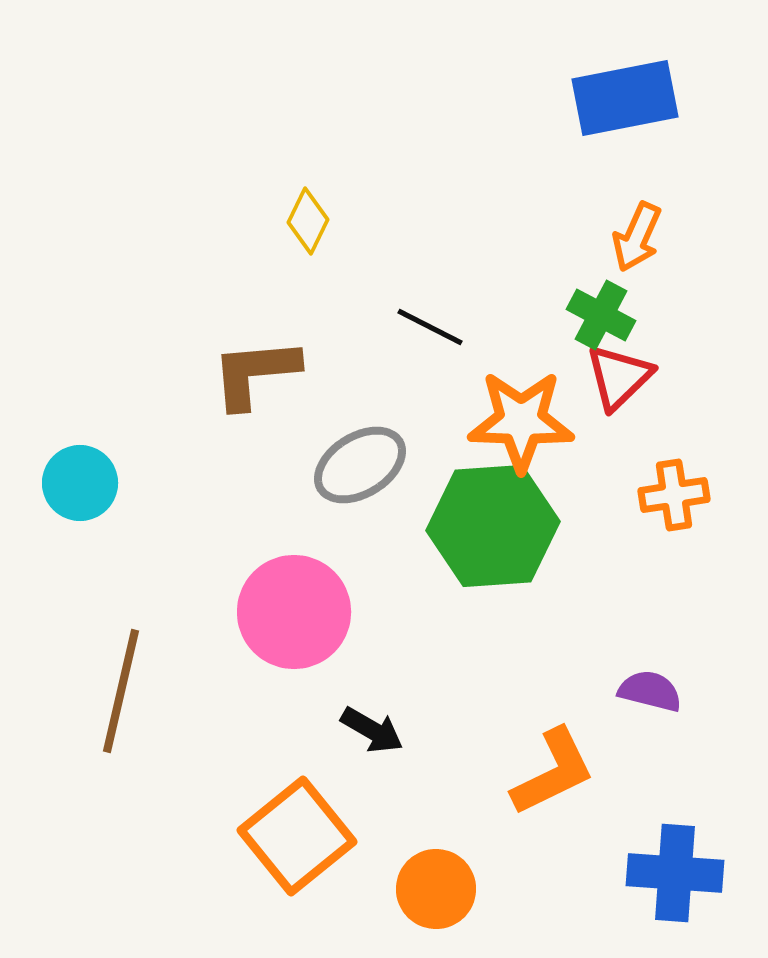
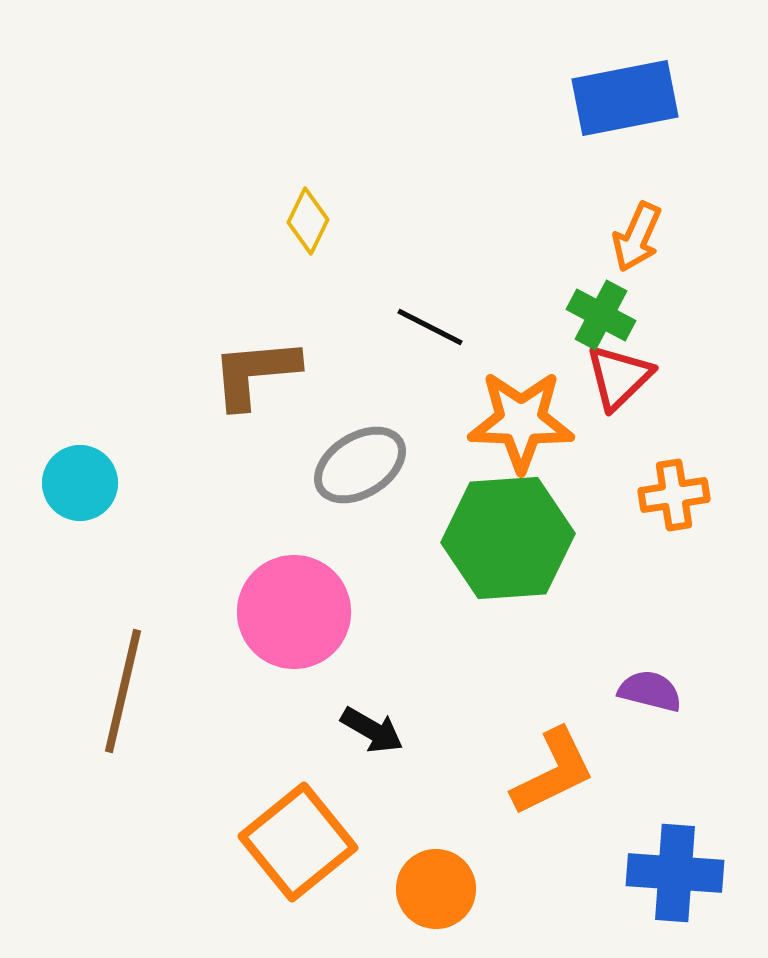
green hexagon: moved 15 px right, 12 px down
brown line: moved 2 px right
orange square: moved 1 px right, 6 px down
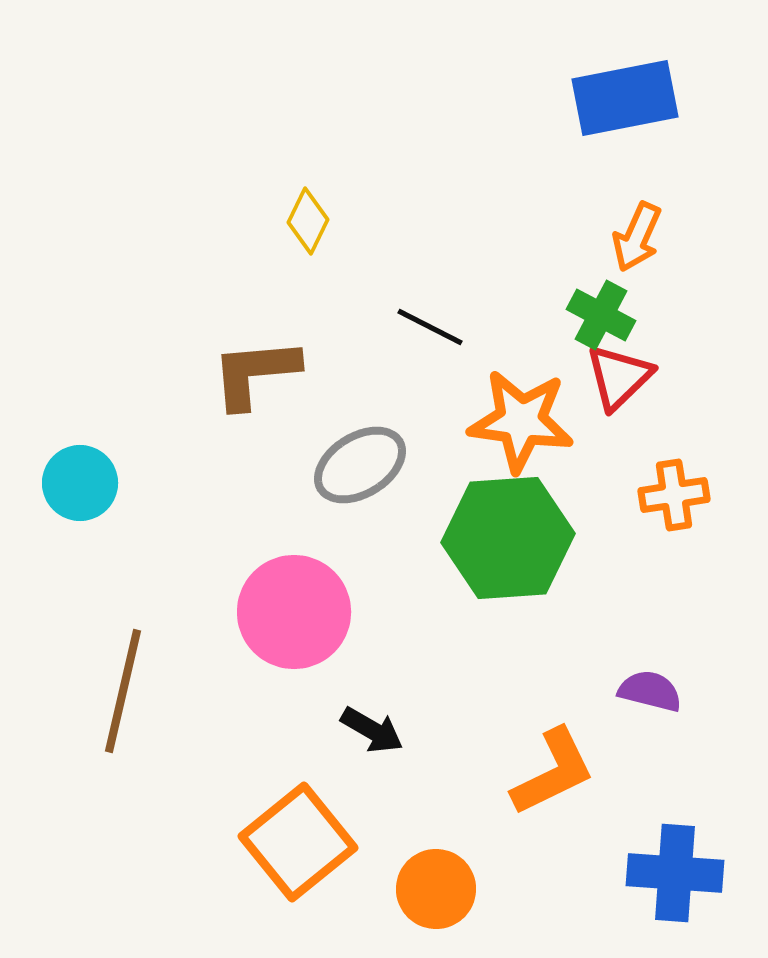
orange star: rotated 6 degrees clockwise
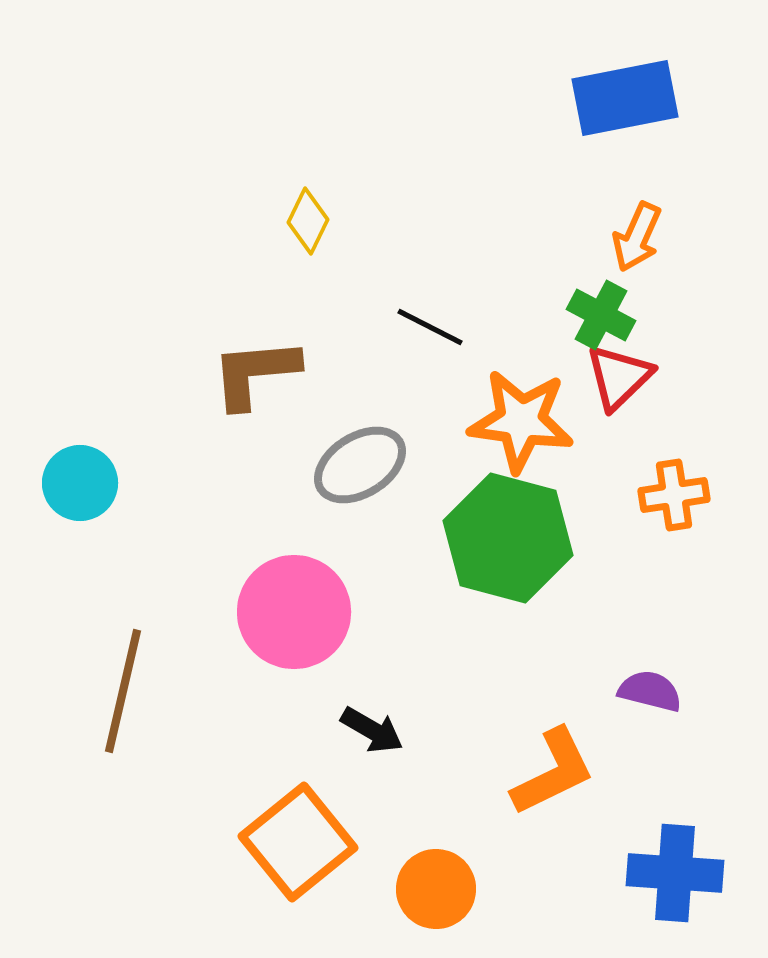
green hexagon: rotated 19 degrees clockwise
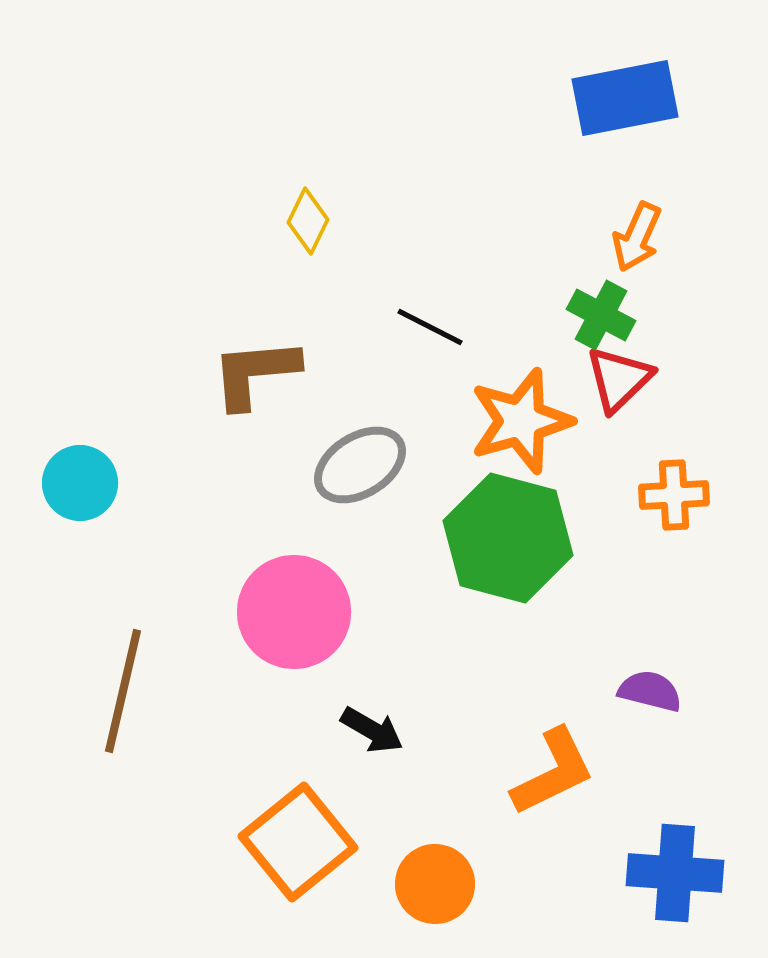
red triangle: moved 2 px down
orange star: rotated 24 degrees counterclockwise
orange cross: rotated 6 degrees clockwise
orange circle: moved 1 px left, 5 px up
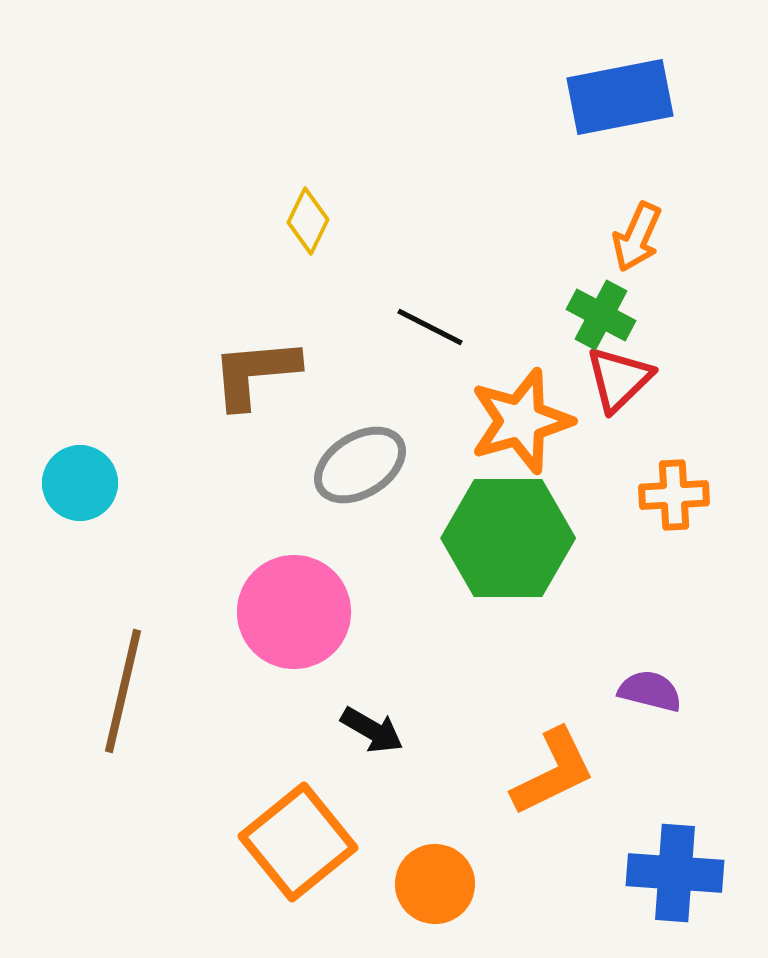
blue rectangle: moved 5 px left, 1 px up
green hexagon: rotated 15 degrees counterclockwise
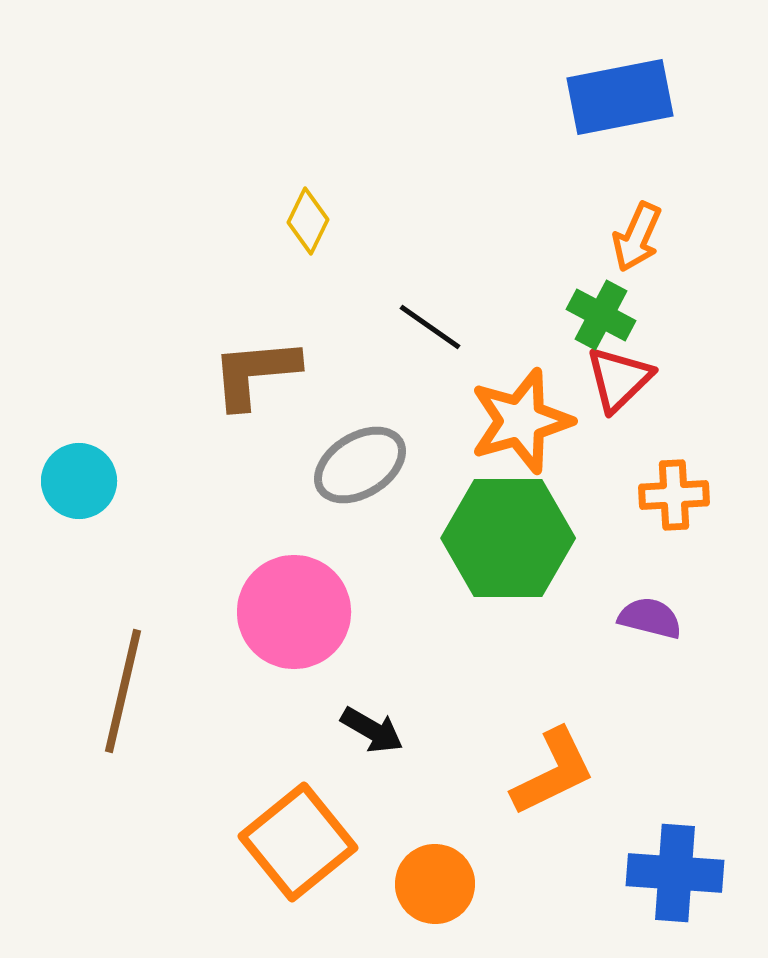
black line: rotated 8 degrees clockwise
cyan circle: moved 1 px left, 2 px up
purple semicircle: moved 73 px up
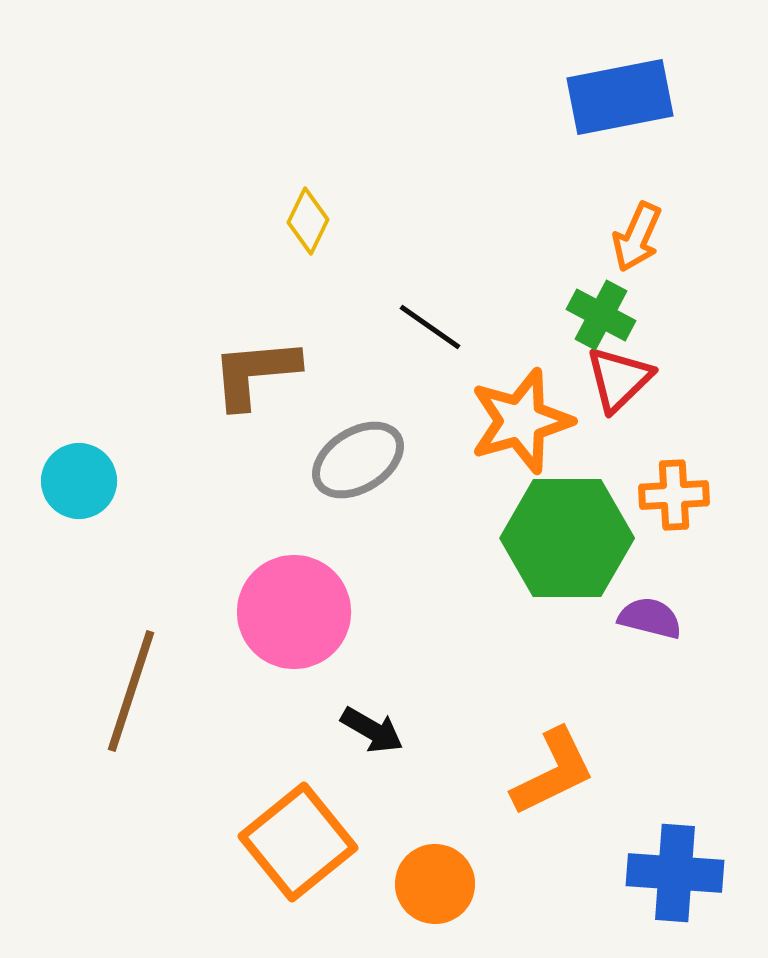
gray ellipse: moved 2 px left, 5 px up
green hexagon: moved 59 px right
brown line: moved 8 px right; rotated 5 degrees clockwise
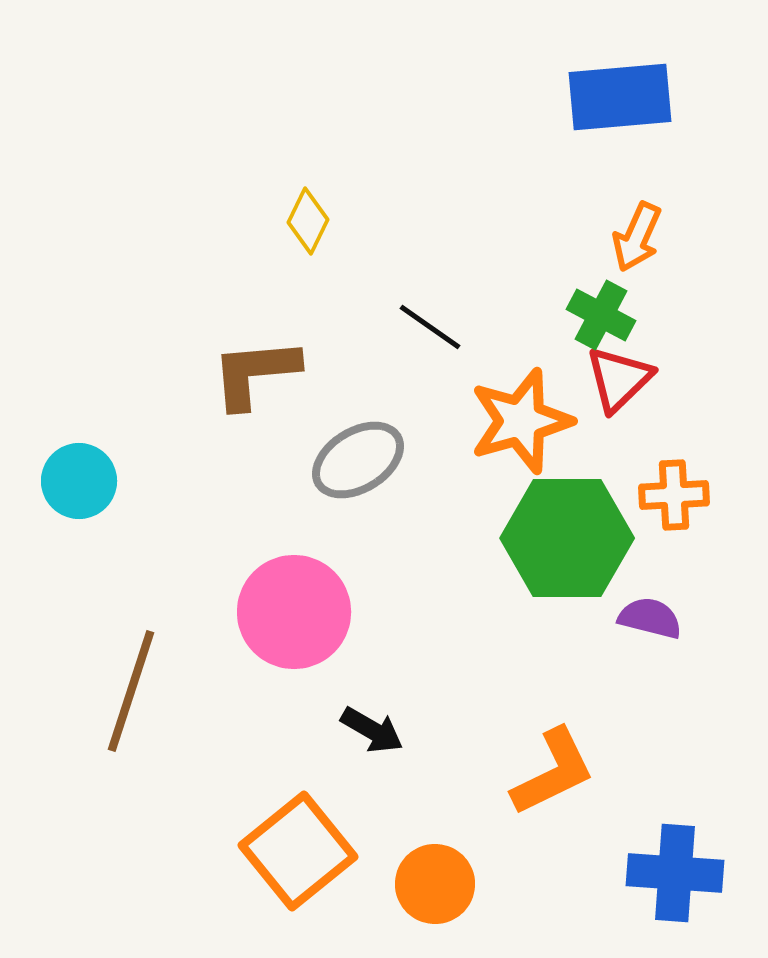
blue rectangle: rotated 6 degrees clockwise
orange square: moved 9 px down
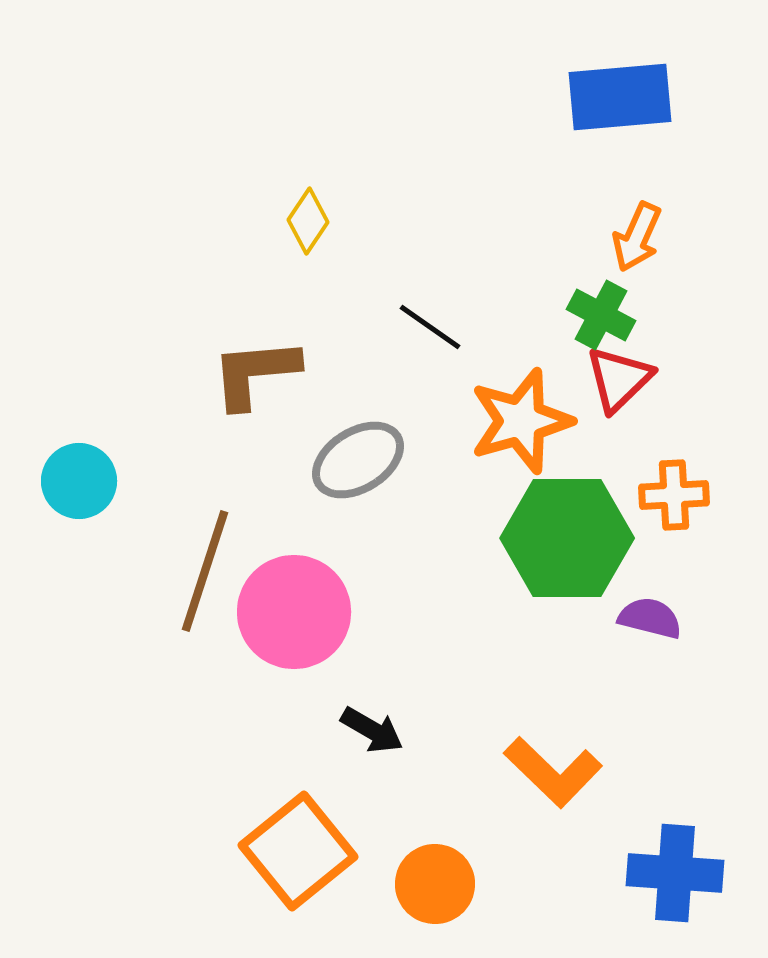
yellow diamond: rotated 8 degrees clockwise
brown line: moved 74 px right, 120 px up
orange L-shape: rotated 70 degrees clockwise
